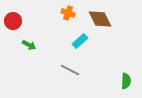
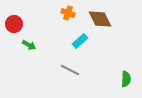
red circle: moved 1 px right, 3 px down
green semicircle: moved 2 px up
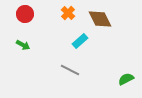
orange cross: rotated 24 degrees clockwise
red circle: moved 11 px right, 10 px up
green arrow: moved 6 px left
green semicircle: rotated 119 degrees counterclockwise
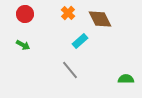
gray line: rotated 24 degrees clockwise
green semicircle: rotated 28 degrees clockwise
